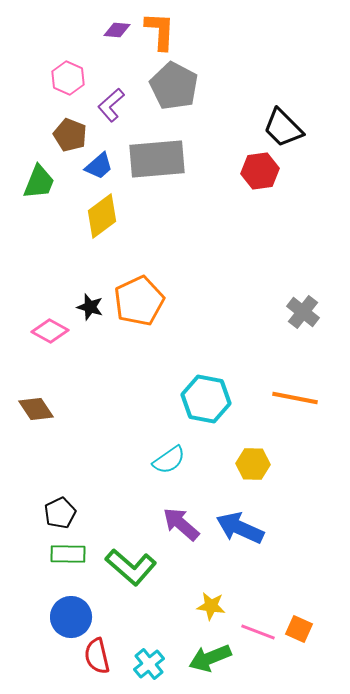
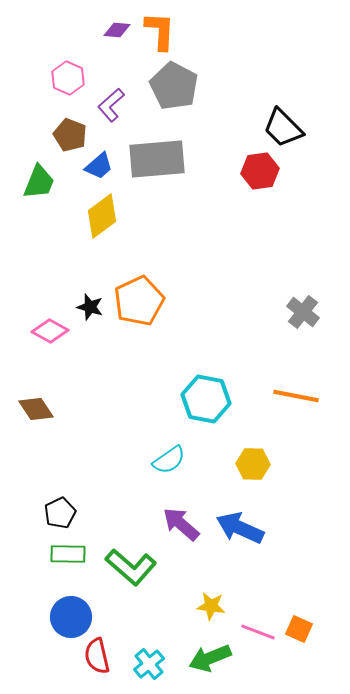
orange line: moved 1 px right, 2 px up
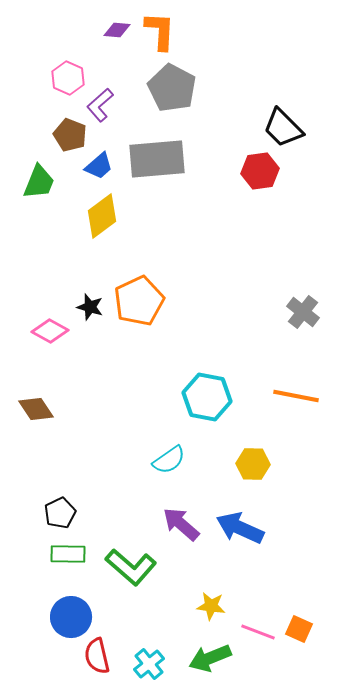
gray pentagon: moved 2 px left, 2 px down
purple L-shape: moved 11 px left
cyan hexagon: moved 1 px right, 2 px up
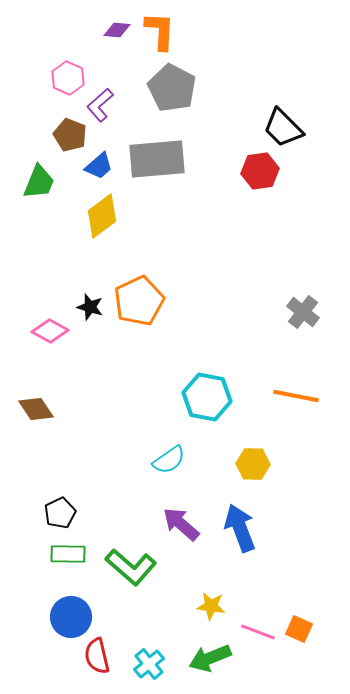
blue arrow: rotated 45 degrees clockwise
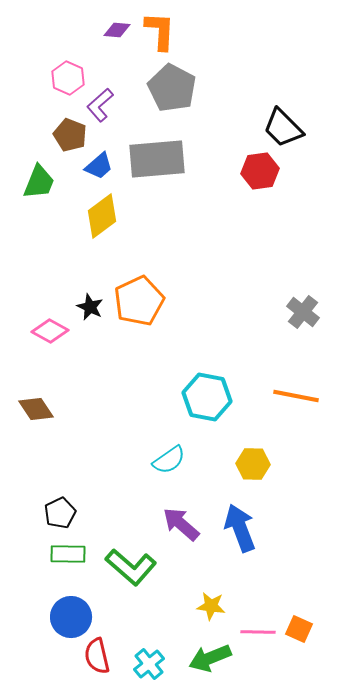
black star: rotated 8 degrees clockwise
pink line: rotated 20 degrees counterclockwise
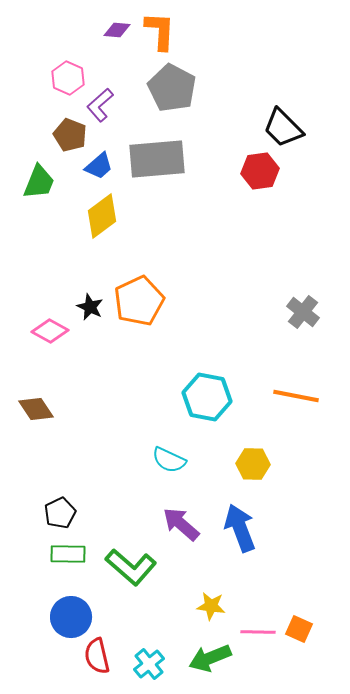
cyan semicircle: rotated 60 degrees clockwise
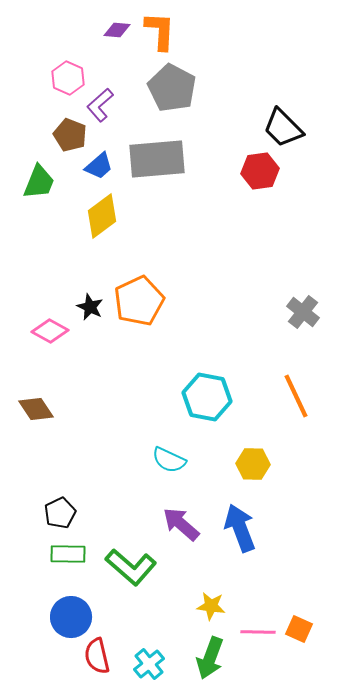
orange line: rotated 54 degrees clockwise
green arrow: rotated 48 degrees counterclockwise
